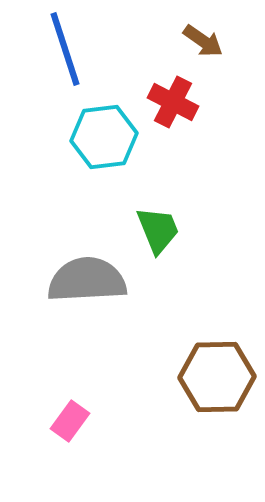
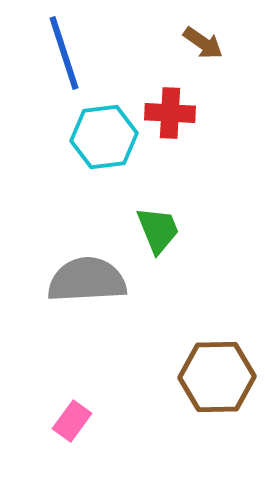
brown arrow: moved 2 px down
blue line: moved 1 px left, 4 px down
red cross: moved 3 px left, 11 px down; rotated 24 degrees counterclockwise
pink rectangle: moved 2 px right
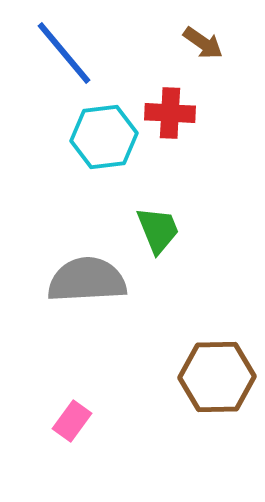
blue line: rotated 22 degrees counterclockwise
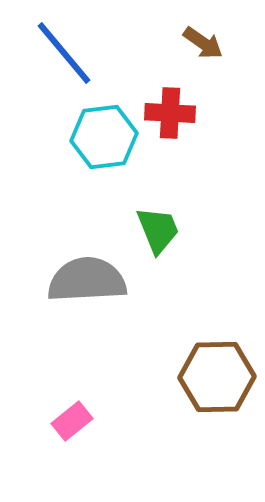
pink rectangle: rotated 15 degrees clockwise
